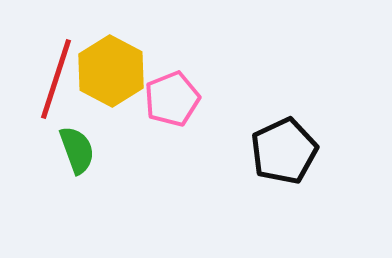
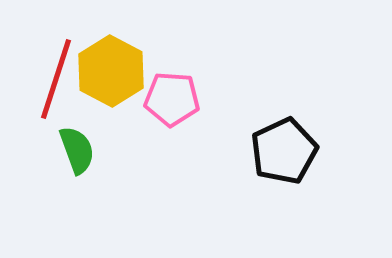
pink pentagon: rotated 26 degrees clockwise
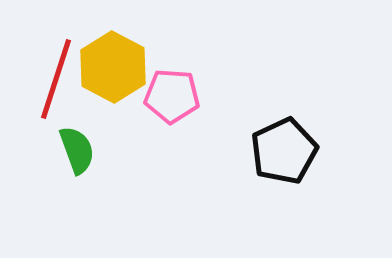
yellow hexagon: moved 2 px right, 4 px up
pink pentagon: moved 3 px up
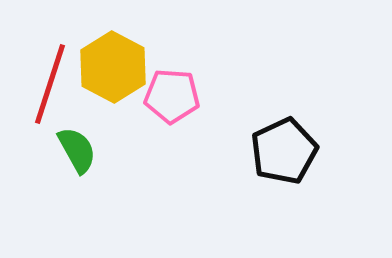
red line: moved 6 px left, 5 px down
green semicircle: rotated 9 degrees counterclockwise
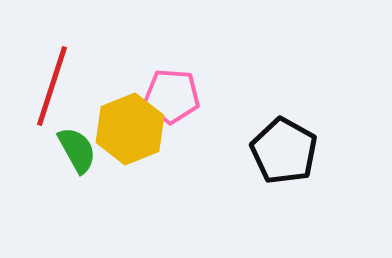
yellow hexagon: moved 17 px right, 62 px down; rotated 10 degrees clockwise
red line: moved 2 px right, 2 px down
black pentagon: rotated 18 degrees counterclockwise
